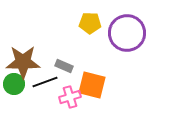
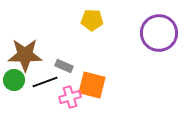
yellow pentagon: moved 2 px right, 3 px up
purple circle: moved 32 px right
brown star: moved 2 px right, 7 px up
green circle: moved 4 px up
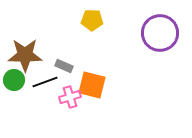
purple circle: moved 1 px right
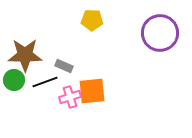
orange square: moved 6 px down; rotated 20 degrees counterclockwise
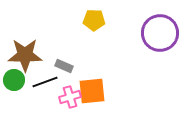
yellow pentagon: moved 2 px right
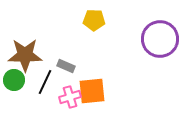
purple circle: moved 6 px down
gray rectangle: moved 2 px right
black line: rotated 45 degrees counterclockwise
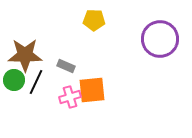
black line: moved 9 px left
orange square: moved 1 px up
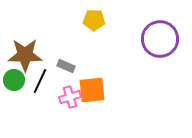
black line: moved 4 px right, 1 px up
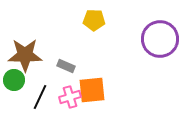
black line: moved 16 px down
